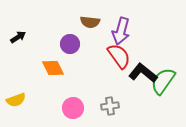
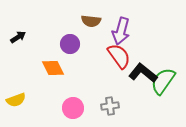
brown semicircle: moved 1 px right, 1 px up
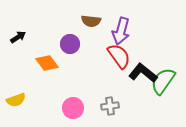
orange diamond: moved 6 px left, 5 px up; rotated 10 degrees counterclockwise
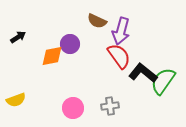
brown semicircle: moved 6 px right; rotated 18 degrees clockwise
orange diamond: moved 5 px right, 7 px up; rotated 65 degrees counterclockwise
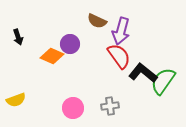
black arrow: rotated 105 degrees clockwise
orange diamond: rotated 35 degrees clockwise
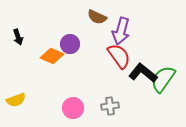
brown semicircle: moved 4 px up
green semicircle: moved 2 px up
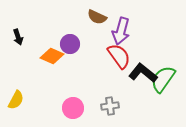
yellow semicircle: rotated 42 degrees counterclockwise
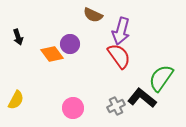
brown semicircle: moved 4 px left, 2 px up
orange diamond: moved 2 px up; rotated 30 degrees clockwise
black L-shape: moved 1 px left, 25 px down
green semicircle: moved 2 px left, 1 px up
gray cross: moved 6 px right; rotated 18 degrees counterclockwise
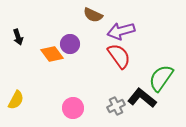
purple arrow: rotated 60 degrees clockwise
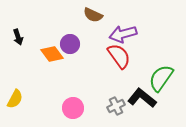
purple arrow: moved 2 px right, 3 px down
yellow semicircle: moved 1 px left, 1 px up
